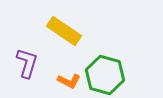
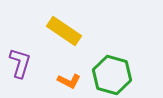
purple L-shape: moved 7 px left
green hexagon: moved 7 px right
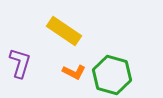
orange L-shape: moved 5 px right, 9 px up
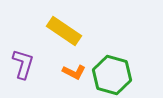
purple L-shape: moved 3 px right, 1 px down
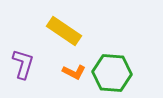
green hexagon: moved 2 px up; rotated 12 degrees counterclockwise
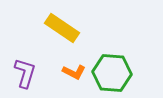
yellow rectangle: moved 2 px left, 3 px up
purple L-shape: moved 2 px right, 9 px down
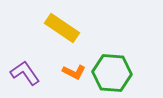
purple L-shape: rotated 52 degrees counterclockwise
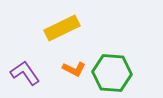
yellow rectangle: rotated 60 degrees counterclockwise
orange L-shape: moved 3 px up
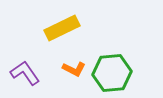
green hexagon: rotated 9 degrees counterclockwise
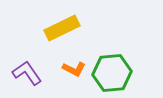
purple L-shape: moved 2 px right
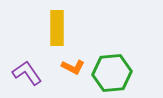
yellow rectangle: moved 5 px left; rotated 64 degrees counterclockwise
orange L-shape: moved 1 px left, 2 px up
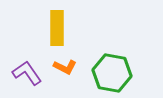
orange L-shape: moved 8 px left
green hexagon: rotated 15 degrees clockwise
